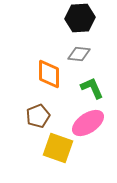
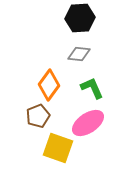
orange diamond: moved 11 px down; rotated 36 degrees clockwise
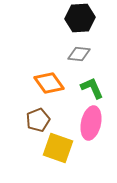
orange diamond: moved 2 px up; rotated 72 degrees counterclockwise
brown pentagon: moved 4 px down
pink ellipse: moved 3 px right; rotated 44 degrees counterclockwise
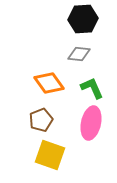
black hexagon: moved 3 px right, 1 px down
brown pentagon: moved 3 px right
yellow square: moved 8 px left, 7 px down
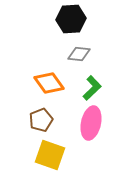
black hexagon: moved 12 px left
green L-shape: rotated 70 degrees clockwise
